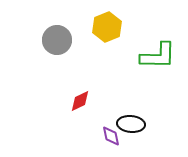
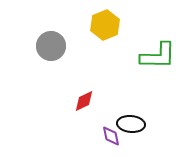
yellow hexagon: moved 2 px left, 2 px up
gray circle: moved 6 px left, 6 px down
red diamond: moved 4 px right
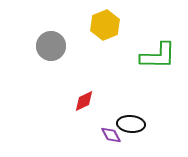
purple diamond: moved 1 px up; rotated 15 degrees counterclockwise
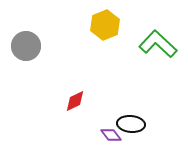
gray circle: moved 25 px left
green L-shape: moved 12 px up; rotated 138 degrees counterclockwise
red diamond: moved 9 px left
purple diamond: rotated 10 degrees counterclockwise
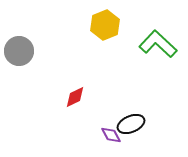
gray circle: moved 7 px left, 5 px down
red diamond: moved 4 px up
black ellipse: rotated 28 degrees counterclockwise
purple diamond: rotated 10 degrees clockwise
